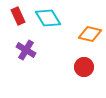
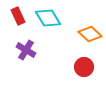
orange diamond: rotated 30 degrees clockwise
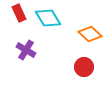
red rectangle: moved 1 px right, 3 px up
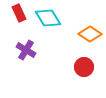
orange diamond: rotated 10 degrees counterclockwise
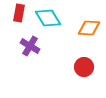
red rectangle: rotated 36 degrees clockwise
orange diamond: moved 1 px left, 6 px up; rotated 30 degrees counterclockwise
purple cross: moved 4 px right, 4 px up
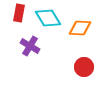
orange diamond: moved 9 px left
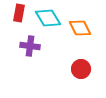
orange diamond: rotated 60 degrees clockwise
purple cross: rotated 24 degrees counterclockwise
red circle: moved 3 px left, 2 px down
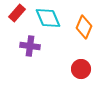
red rectangle: moved 2 px left; rotated 30 degrees clockwise
cyan diamond: rotated 8 degrees clockwise
orange diamond: moved 4 px right, 1 px up; rotated 50 degrees clockwise
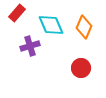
cyan diamond: moved 3 px right, 7 px down
purple cross: rotated 24 degrees counterclockwise
red circle: moved 1 px up
